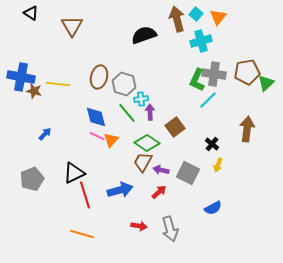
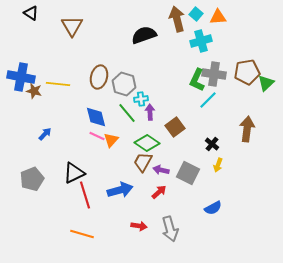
orange triangle at (218, 17): rotated 48 degrees clockwise
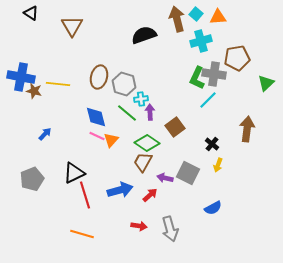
brown pentagon at (247, 72): moved 10 px left, 14 px up
green L-shape at (197, 80): moved 2 px up
green line at (127, 113): rotated 10 degrees counterclockwise
purple arrow at (161, 170): moved 4 px right, 8 px down
red arrow at (159, 192): moved 9 px left, 3 px down
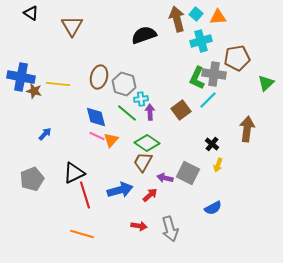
brown square at (175, 127): moved 6 px right, 17 px up
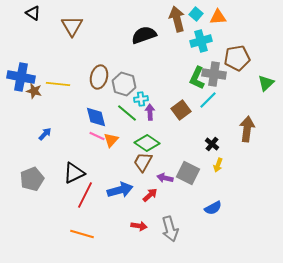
black triangle at (31, 13): moved 2 px right
red line at (85, 195): rotated 44 degrees clockwise
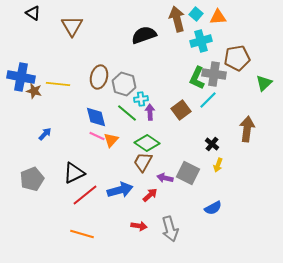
green triangle at (266, 83): moved 2 px left
red line at (85, 195): rotated 24 degrees clockwise
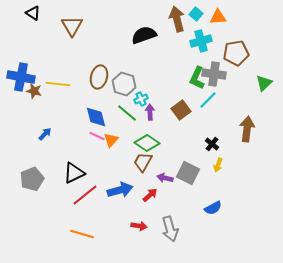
brown pentagon at (237, 58): moved 1 px left, 5 px up
cyan cross at (141, 99): rotated 16 degrees counterclockwise
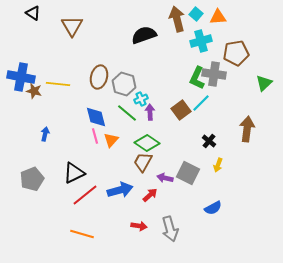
cyan line at (208, 100): moved 7 px left, 3 px down
blue arrow at (45, 134): rotated 32 degrees counterclockwise
pink line at (97, 136): moved 2 px left; rotated 49 degrees clockwise
black cross at (212, 144): moved 3 px left, 3 px up
